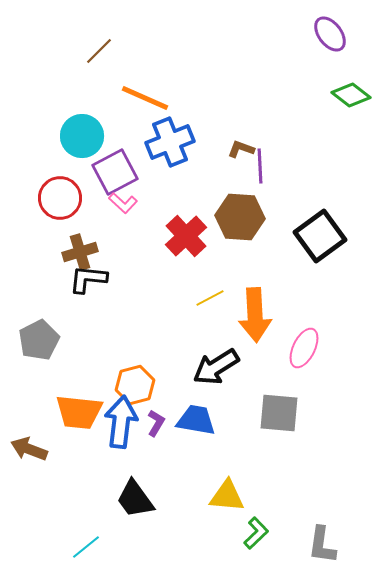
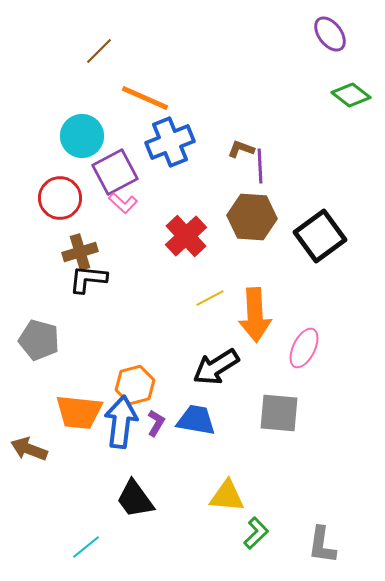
brown hexagon: moved 12 px right
gray pentagon: rotated 30 degrees counterclockwise
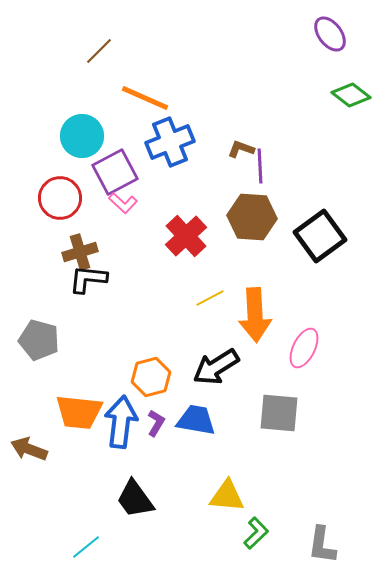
orange hexagon: moved 16 px right, 8 px up
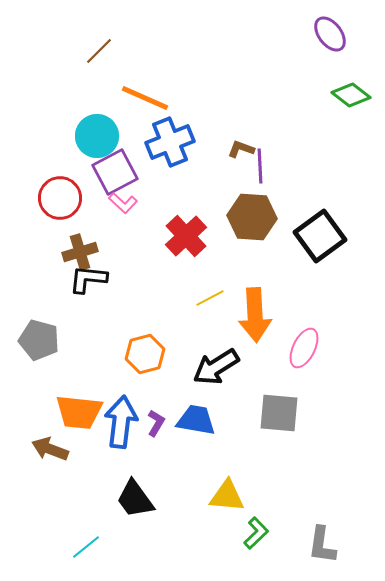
cyan circle: moved 15 px right
orange hexagon: moved 6 px left, 23 px up
brown arrow: moved 21 px right
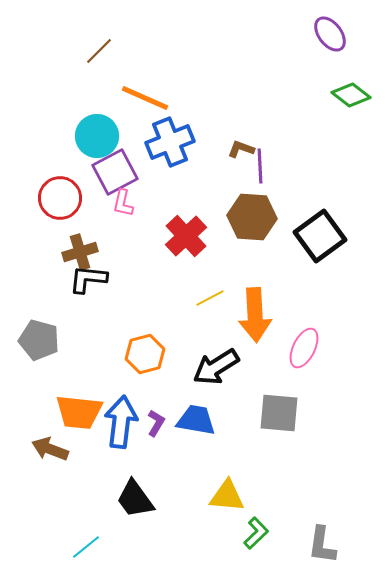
pink L-shape: rotated 60 degrees clockwise
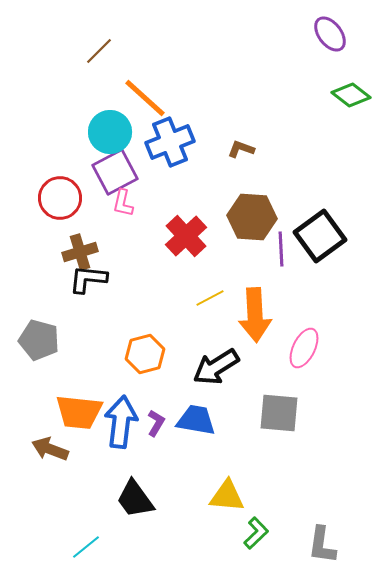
orange line: rotated 18 degrees clockwise
cyan circle: moved 13 px right, 4 px up
purple line: moved 21 px right, 83 px down
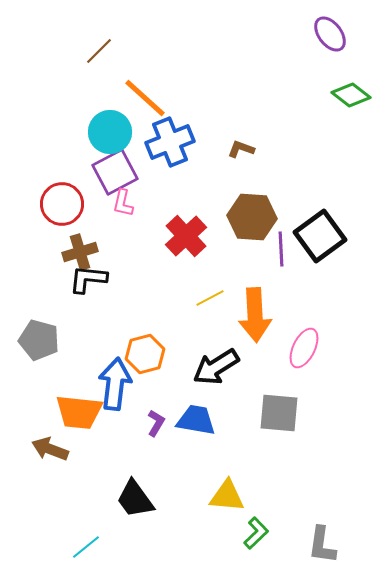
red circle: moved 2 px right, 6 px down
blue arrow: moved 6 px left, 38 px up
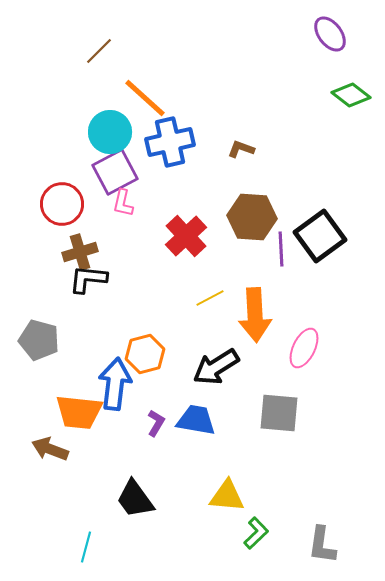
blue cross: rotated 9 degrees clockwise
cyan line: rotated 36 degrees counterclockwise
